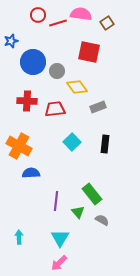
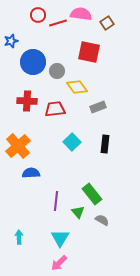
orange cross: moved 1 px left; rotated 20 degrees clockwise
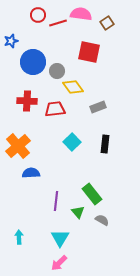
yellow diamond: moved 4 px left
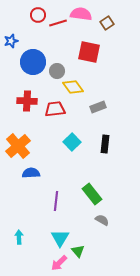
green triangle: moved 39 px down
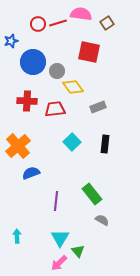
red circle: moved 9 px down
blue semicircle: rotated 18 degrees counterclockwise
cyan arrow: moved 2 px left, 1 px up
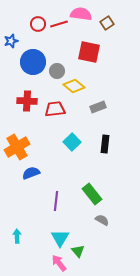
red line: moved 1 px right, 1 px down
yellow diamond: moved 1 px right, 1 px up; rotated 15 degrees counterclockwise
orange cross: moved 1 px left, 1 px down; rotated 10 degrees clockwise
pink arrow: rotated 96 degrees clockwise
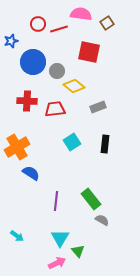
red line: moved 5 px down
cyan square: rotated 12 degrees clockwise
blue semicircle: rotated 54 degrees clockwise
green rectangle: moved 1 px left, 5 px down
cyan arrow: rotated 128 degrees clockwise
pink arrow: moved 2 px left; rotated 102 degrees clockwise
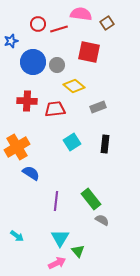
gray circle: moved 6 px up
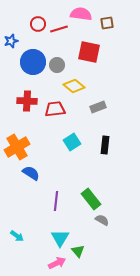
brown square: rotated 24 degrees clockwise
black rectangle: moved 1 px down
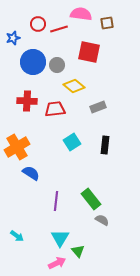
blue star: moved 2 px right, 3 px up
